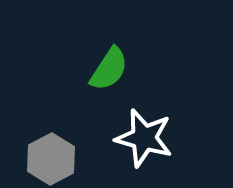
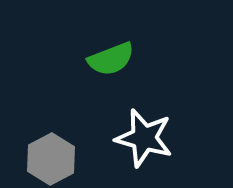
green semicircle: moved 2 px right, 10 px up; rotated 36 degrees clockwise
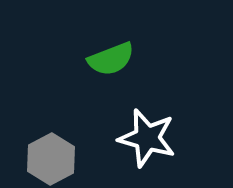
white star: moved 3 px right
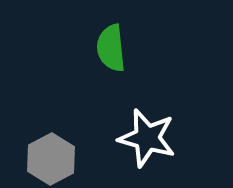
green semicircle: moved 11 px up; rotated 105 degrees clockwise
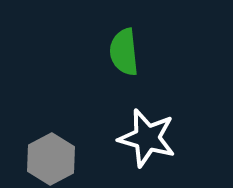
green semicircle: moved 13 px right, 4 px down
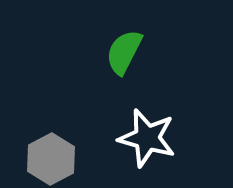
green semicircle: rotated 33 degrees clockwise
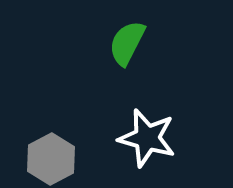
green semicircle: moved 3 px right, 9 px up
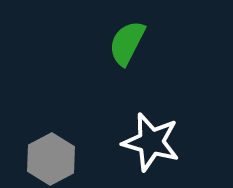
white star: moved 4 px right, 4 px down
